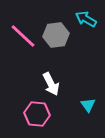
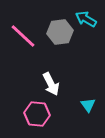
gray hexagon: moved 4 px right, 3 px up
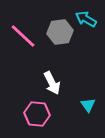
white arrow: moved 1 px right, 1 px up
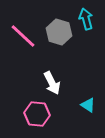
cyan arrow: rotated 45 degrees clockwise
gray hexagon: moved 1 px left; rotated 25 degrees clockwise
cyan triangle: rotated 21 degrees counterclockwise
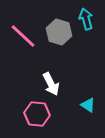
white arrow: moved 1 px left, 1 px down
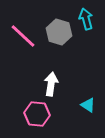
white arrow: rotated 145 degrees counterclockwise
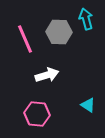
gray hexagon: rotated 15 degrees counterclockwise
pink line: moved 2 px right, 3 px down; rotated 24 degrees clockwise
white arrow: moved 4 px left, 9 px up; rotated 65 degrees clockwise
